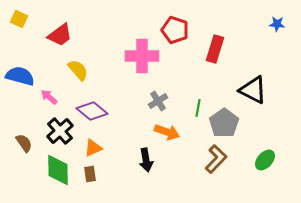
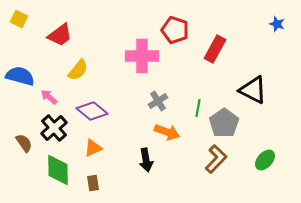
blue star: rotated 14 degrees clockwise
red rectangle: rotated 12 degrees clockwise
yellow semicircle: rotated 80 degrees clockwise
black cross: moved 6 px left, 3 px up
brown rectangle: moved 3 px right, 9 px down
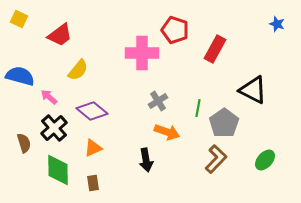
pink cross: moved 3 px up
brown semicircle: rotated 18 degrees clockwise
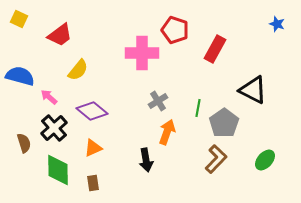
orange arrow: rotated 90 degrees counterclockwise
